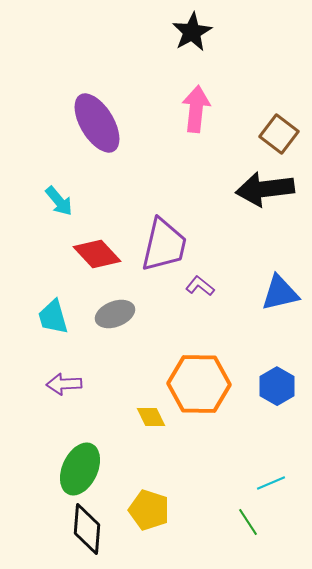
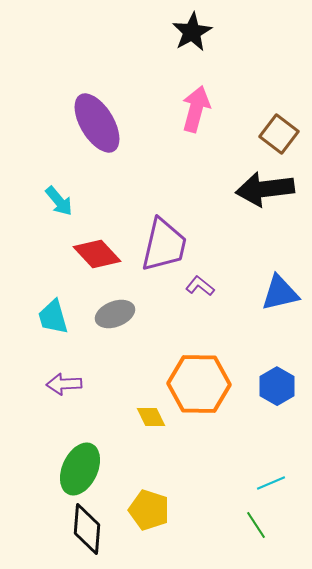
pink arrow: rotated 9 degrees clockwise
green line: moved 8 px right, 3 px down
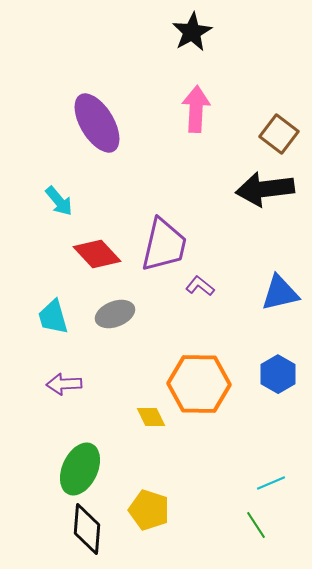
pink arrow: rotated 12 degrees counterclockwise
blue hexagon: moved 1 px right, 12 px up
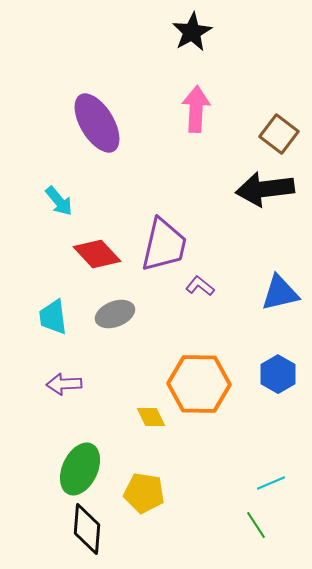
cyan trapezoid: rotated 9 degrees clockwise
yellow pentagon: moved 5 px left, 17 px up; rotated 9 degrees counterclockwise
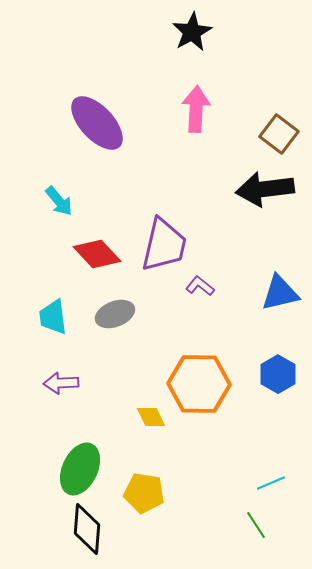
purple ellipse: rotated 12 degrees counterclockwise
purple arrow: moved 3 px left, 1 px up
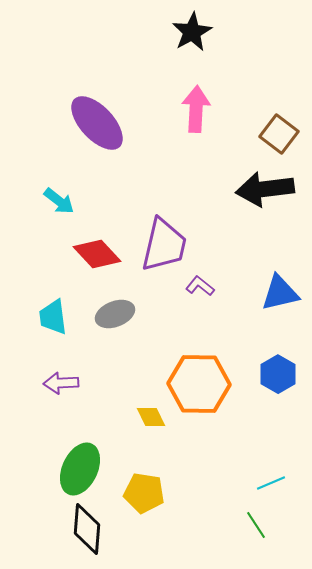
cyan arrow: rotated 12 degrees counterclockwise
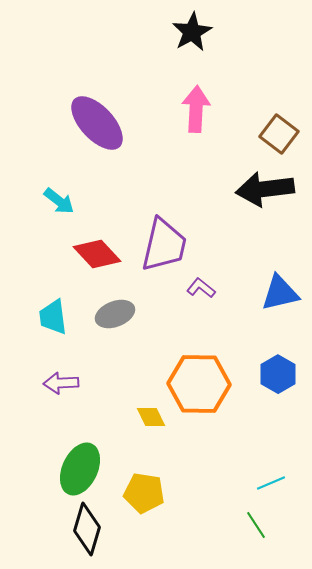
purple L-shape: moved 1 px right, 2 px down
black diamond: rotated 12 degrees clockwise
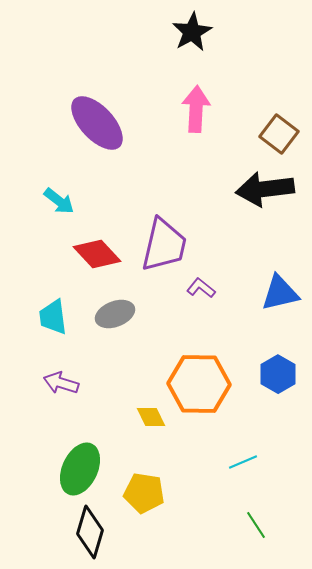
purple arrow: rotated 20 degrees clockwise
cyan line: moved 28 px left, 21 px up
black diamond: moved 3 px right, 3 px down
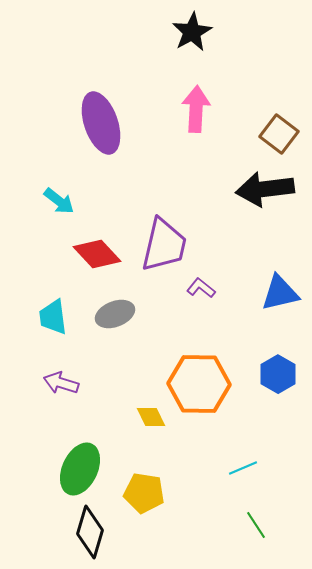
purple ellipse: moved 4 px right; rotated 24 degrees clockwise
cyan line: moved 6 px down
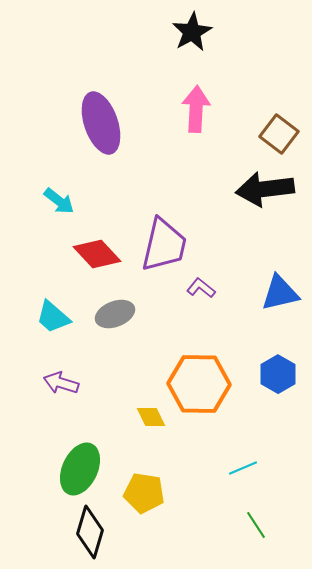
cyan trapezoid: rotated 42 degrees counterclockwise
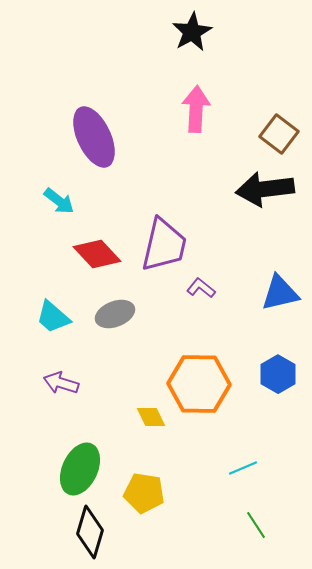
purple ellipse: moved 7 px left, 14 px down; rotated 6 degrees counterclockwise
